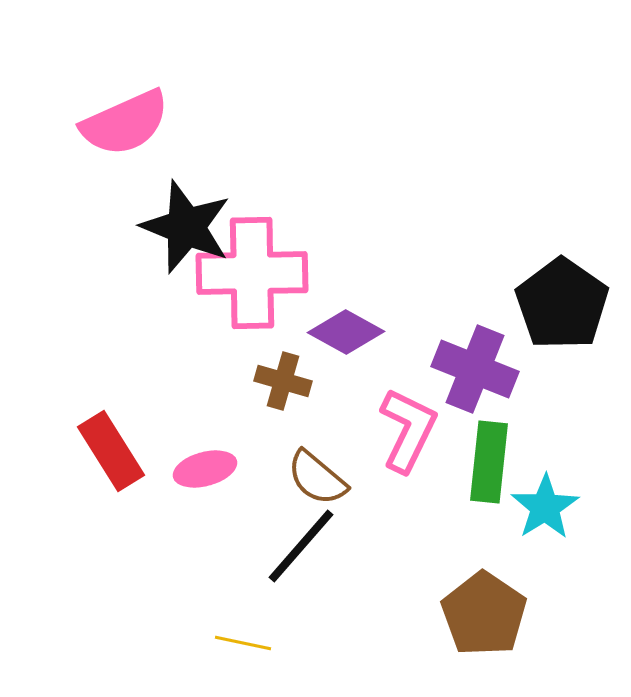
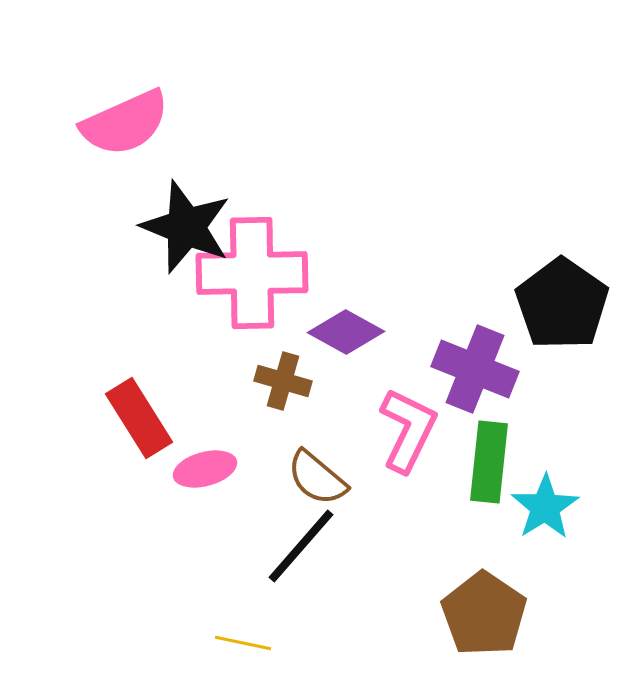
red rectangle: moved 28 px right, 33 px up
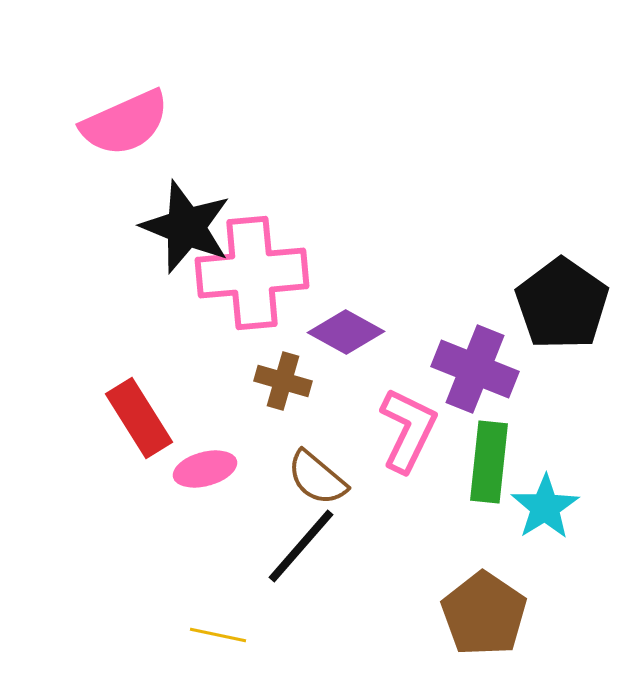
pink cross: rotated 4 degrees counterclockwise
yellow line: moved 25 px left, 8 px up
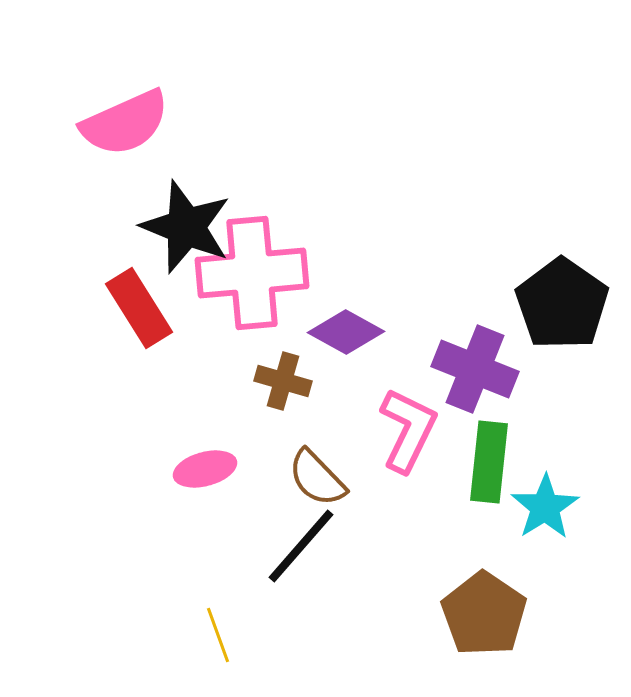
red rectangle: moved 110 px up
brown semicircle: rotated 6 degrees clockwise
yellow line: rotated 58 degrees clockwise
